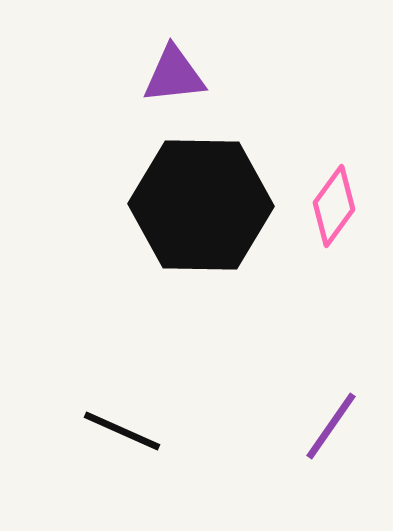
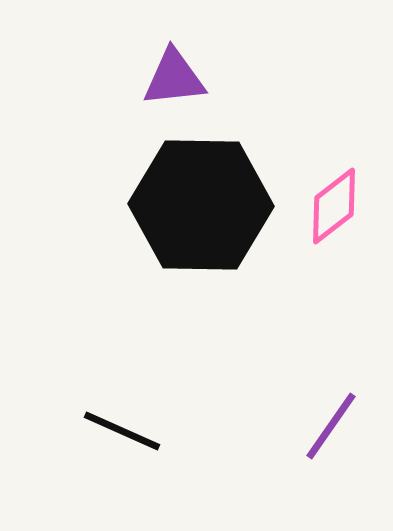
purple triangle: moved 3 px down
pink diamond: rotated 16 degrees clockwise
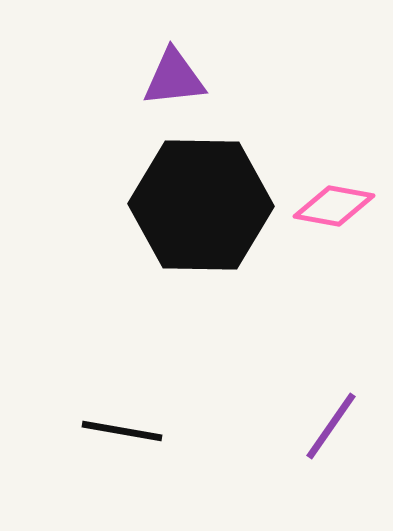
pink diamond: rotated 48 degrees clockwise
black line: rotated 14 degrees counterclockwise
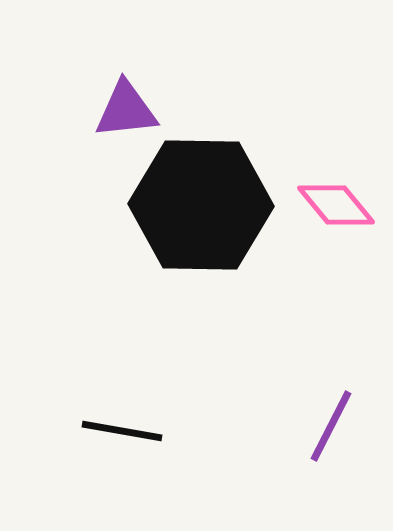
purple triangle: moved 48 px left, 32 px down
pink diamond: moved 2 px right, 1 px up; rotated 40 degrees clockwise
purple line: rotated 8 degrees counterclockwise
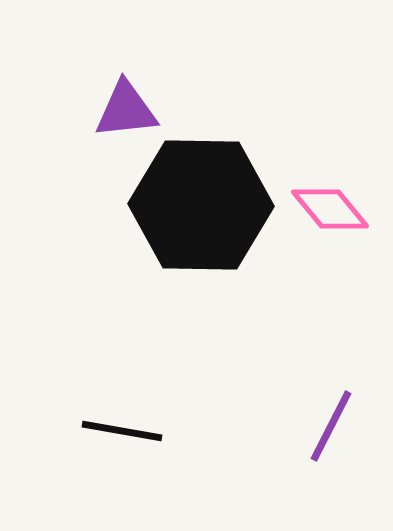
pink diamond: moved 6 px left, 4 px down
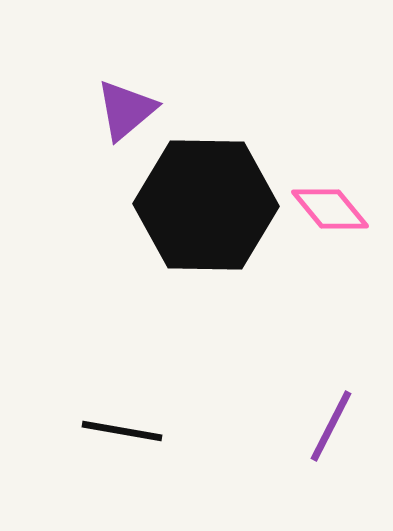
purple triangle: rotated 34 degrees counterclockwise
black hexagon: moved 5 px right
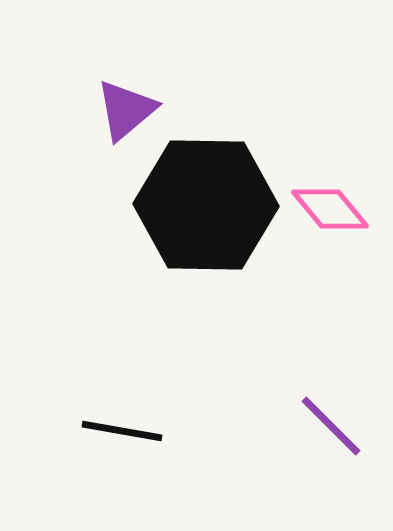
purple line: rotated 72 degrees counterclockwise
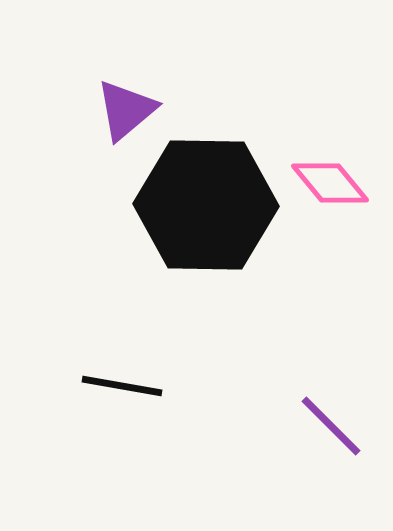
pink diamond: moved 26 px up
black line: moved 45 px up
